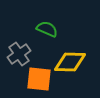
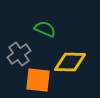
green semicircle: moved 2 px left
orange square: moved 1 px left, 1 px down
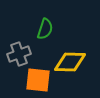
green semicircle: rotated 85 degrees clockwise
gray cross: rotated 15 degrees clockwise
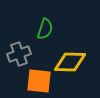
orange square: moved 1 px right, 1 px down
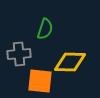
gray cross: rotated 15 degrees clockwise
orange square: moved 1 px right
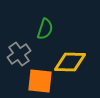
gray cross: rotated 30 degrees counterclockwise
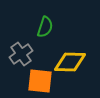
green semicircle: moved 2 px up
gray cross: moved 2 px right
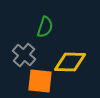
gray cross: moved 3 px right, 1 px down; rotated 15 degrees counterclockwise
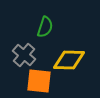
yellow diamond: moved 1 px left, 2 px up
orange square: moved 1 px left
